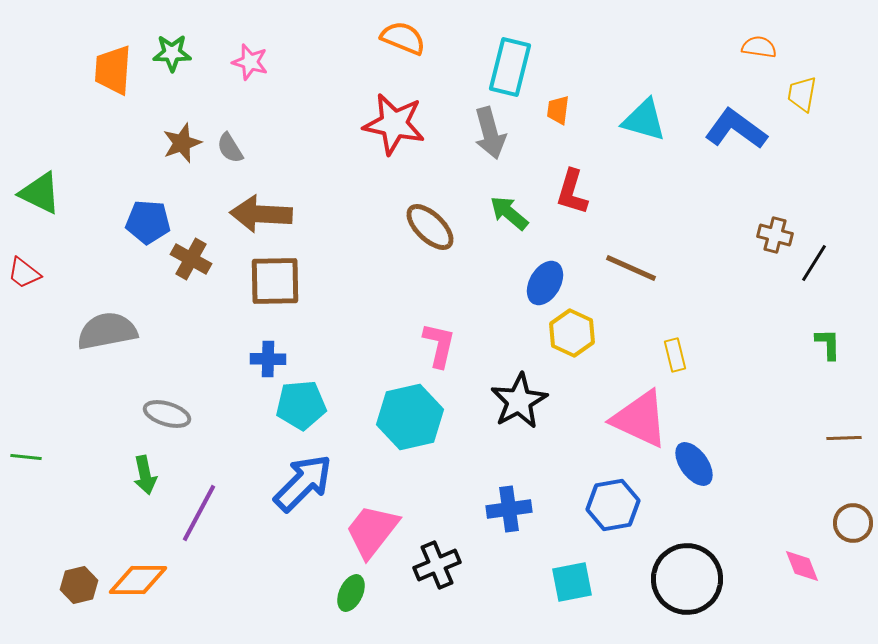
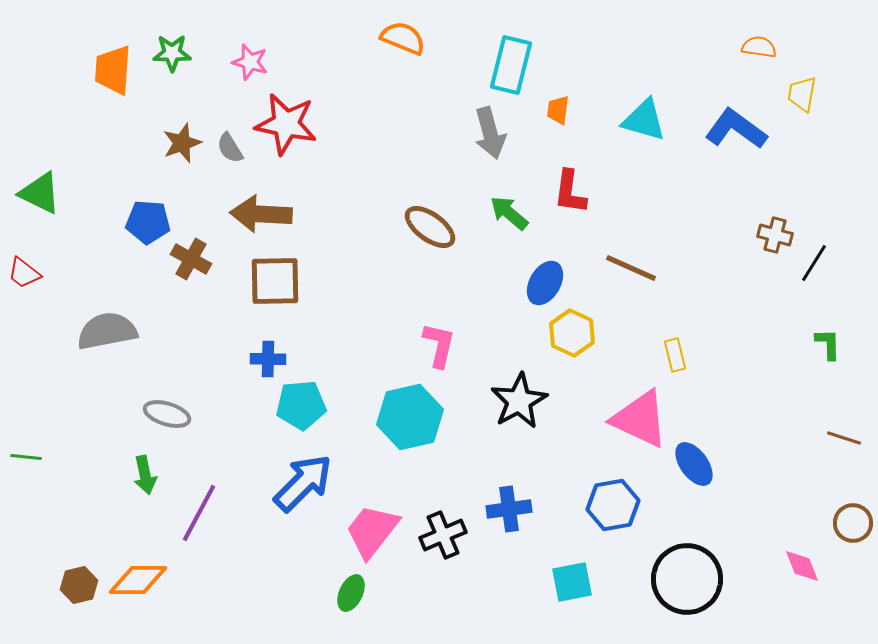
cyan rectangle at (510, 67): moved 1 px right, 2 px up
red star at (394, 124): moved 108 px left
red L-shape at (572, 192): moved 2 px left; rotated 9 degrees counterclockwise
brown ellipse at (430, 227): rotated 8 degrees counterclockwise
brown line at (844, 438): rotated 20 degrees clockwise
black cross at (437, 565): moved 6 px right, 30 px up
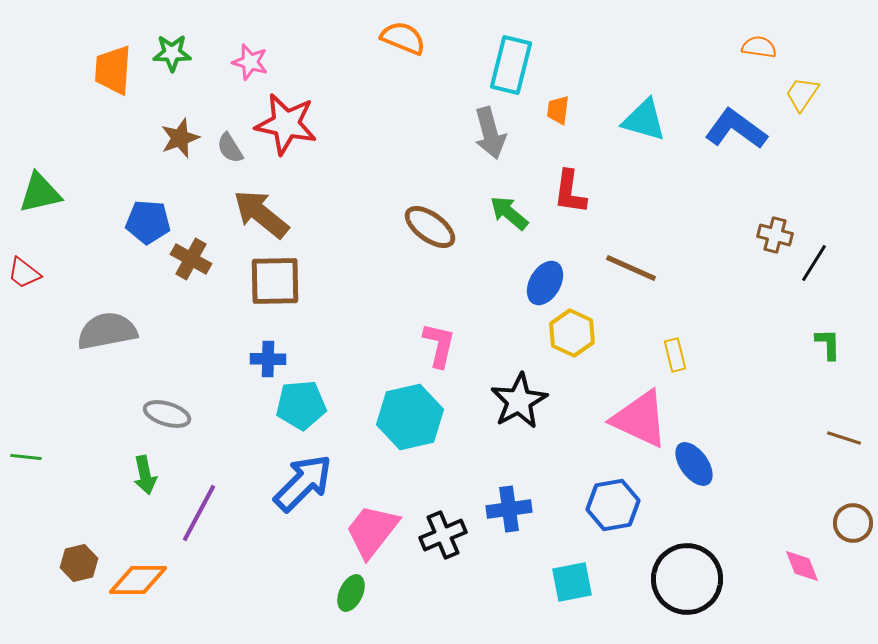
yellow trapezoid at (802, 94): rotated 24 degrees clockwise
brown star at (182, 143): moved 2 px left, 5 px up
green triangle at (40, 193): rotated 39 degrees counterclockwise
brown arrow at (261, 214): rotated 36 degrees clockwise
brown hexagon at (79, 585): moved 22 px up
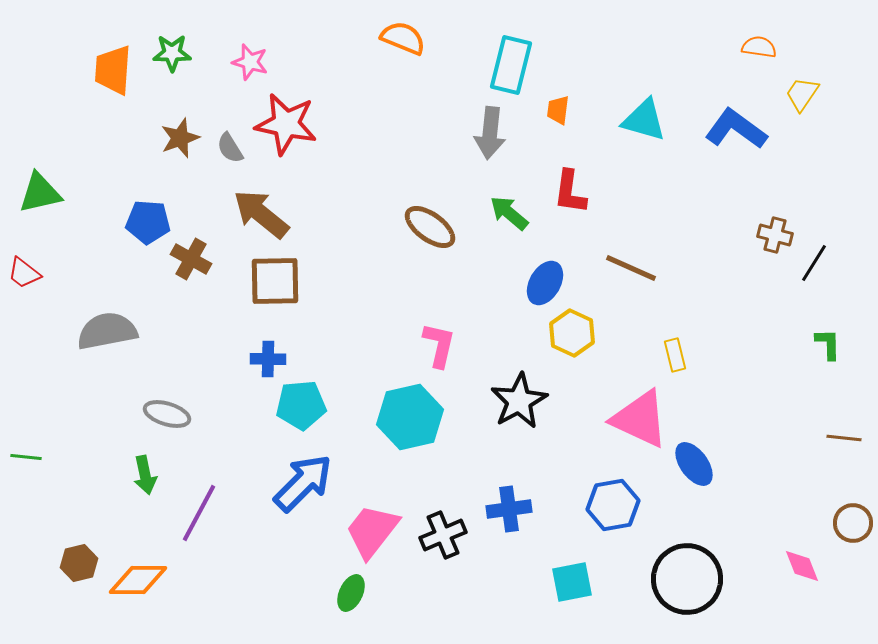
gray arrow at (490, 133): rotated 21 degrees clockwise
brown line at (844, 438): rotated 12 degrees counterclockwise
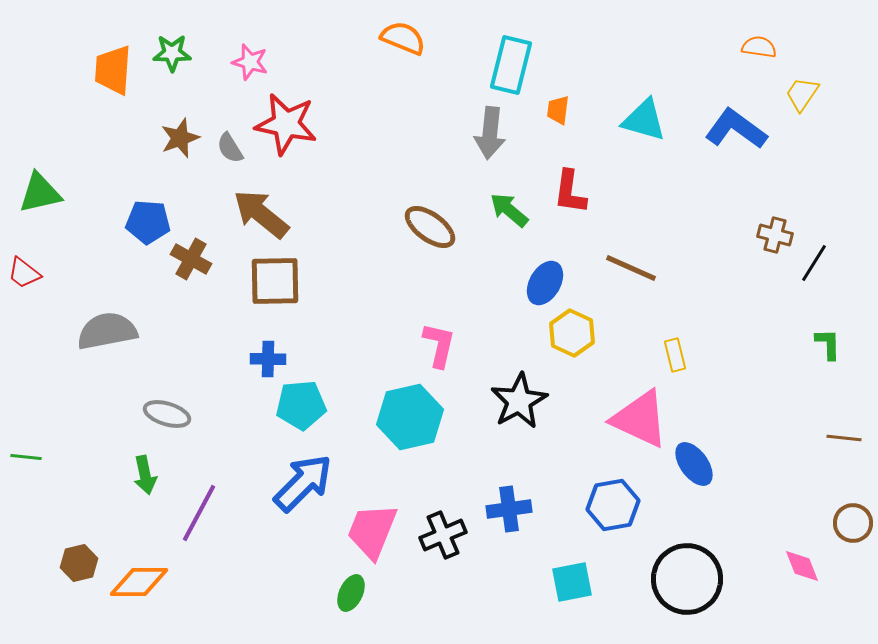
green arrow at (509, 213): moved 3 px up
pink trapezoid at (372, 531): rotated 16 degrees counterclockwise
orange diamond at (138, 580): moved 1 px right, 2 px down
